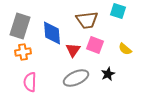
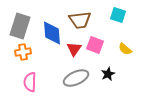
cyan square: moved 4 px down
brown trapezoid: moved 7 px left
red triangle: moved 1 px right, 1 px up
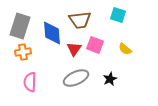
black star: moved 2 px right, 5 px down
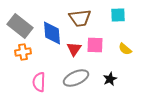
cyan square: rotated 21 degrees counterclockwise
brown trapezoid: moved 2 px up
gray rectangle: rotated 70 degrees counterclockwise
pink square: rotated 18 degrees counterclockwise
pink semicircle: moved 9 px right
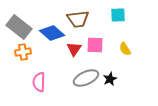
brown trapezoid: moved 2 px left, 1 px down
gray rectangle: moved 1 px left, 1 px down
blue diamond: rotated 45 degrees counterclockwise
yellow semicircle: rotated 16 degrees clockwise
gray ellipse: moved 10 px right
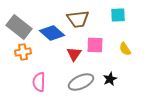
red triangle: moved 5 px down
gray ellipse: moved 5 px left, 4 px down
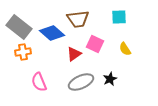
cyan square: moved 1 px right, 2 px down
pink square: moved 1 px up; rotated 24 degrees clockwise
red triangle: rotated 21 degrees clockwise
pink semicircle: rotated 24 degrees counterclockwise
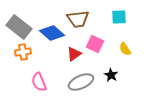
black star: moved 1 px right, 4 px up; rotated 16 degrees counterclockwise
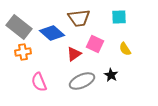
brown trapezoid: moved 1 px right, 1 px up
gray ellipse: moved 1 px right, 1 px up
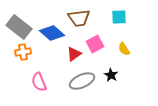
pink square: rotated 36 degrees clockwise
yellow semicircle: moved 1 px left
